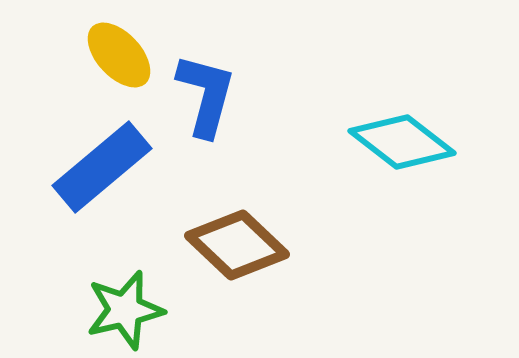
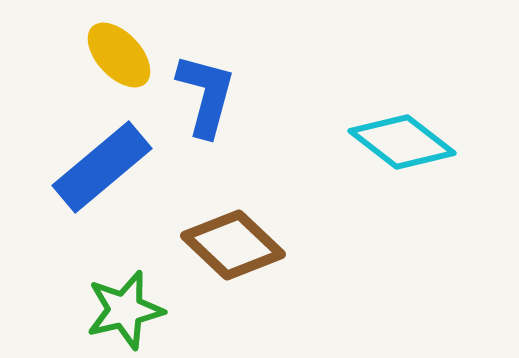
brown diamond: moved 4 px left
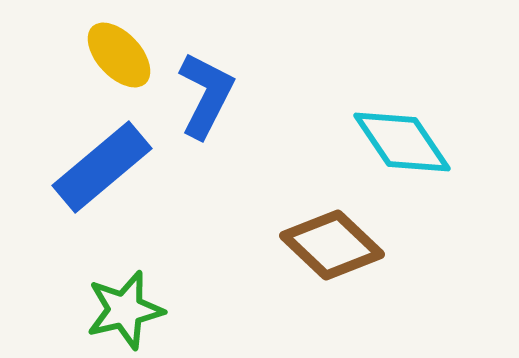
blue L-shape: rotated 12 degrees clockwise
cyan diamond: rotated 18 degrees clockwise
brown diamond: moved 99 px right
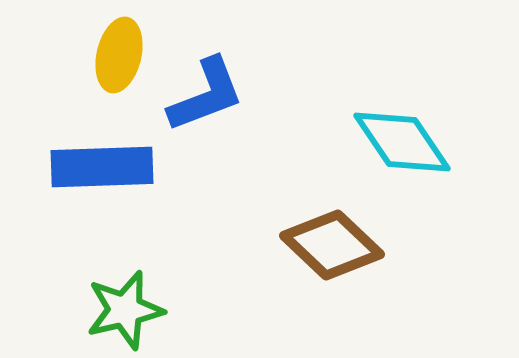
yellow ellipse: rotated 56 degrees clockwise
blue L-shape: rotated 42 degrees clockwise
blue rectangle: rotated 38 degrees clockwise
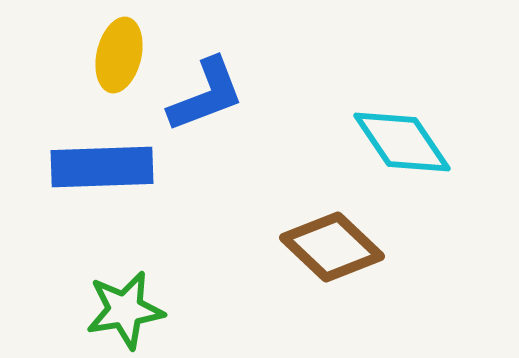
brown diamond: moved 2 px down
green star: rotated 4 degrees clockwise
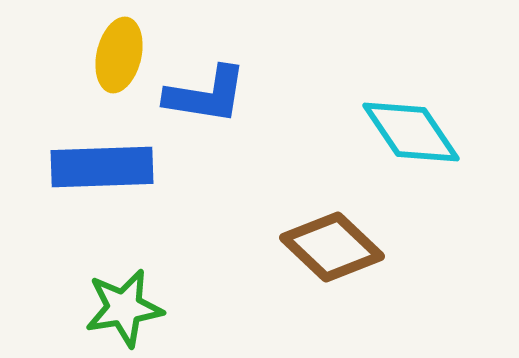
blue L-shape: rotated 30 degrees clockwise
cyan diamond: moved 9 px right, 10 px up
green star: moved 1 px left, 2 px up
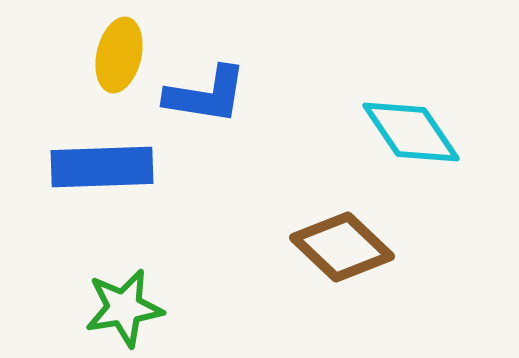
brown diamond: moved 10 px right
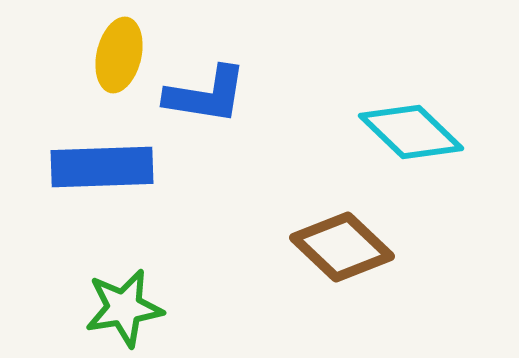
cyan diamond: rotated 12 degrees counterclockwise
